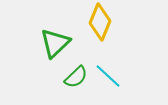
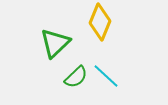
cyan line: moved 2 px left
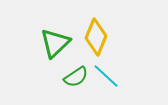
yellow diamond: moved 4 px left, 15 px down
green semicircle: rotated 10 degrees clockwise
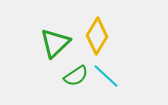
yellow diamond: moved 1 px right, 1 px up; rotated 9 degrees clockwise
green semicircle: moved 1 px up
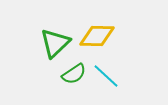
yellow diamond: rotated 60 degrees clockwise
green semicircle: moved 2 px left, 2 px up
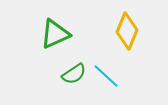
yellow diamond: moved 30 px right, 5 px up; rotated 69 degrees counterclockwise
green triangle: moved 9 px up; rotated 20 degrees clockwise
